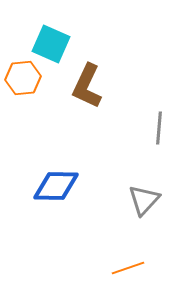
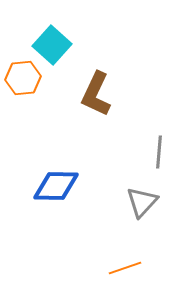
cyan square: moved 1 px right, 1 px down; rotated 18 degrees clockwise
brown L-shape: moved 9 px right, 8 px down
gray line: moved 24 px down
gray triangle: moved 2 px left, 2 px down
orange line: moved 3 px left
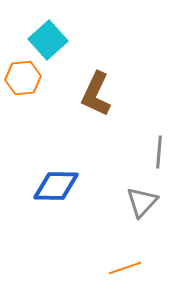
cyan square: moved 4 px left, 5 px up; rotated 6 degrees clockwise
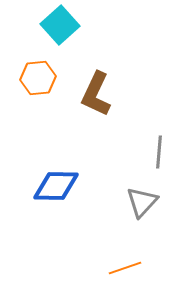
cyan square: moved 12 px right, 15 px up
orange hexagon: moved 15 px right
